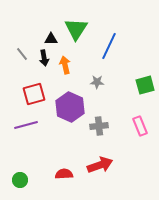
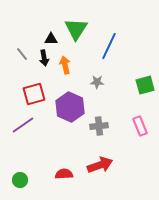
purple line: moved 3 px left; rotated 20 degrees counterclockwise
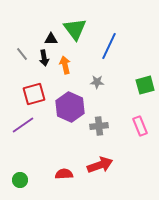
green triangle: moved 1 px left; rotated 10 degrees counterclockwise
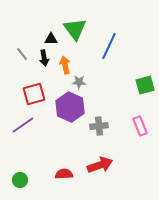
gray star: moved 18 px left
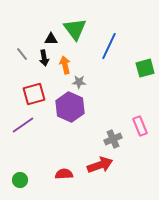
green square: moved 17 px up
gray cross: moved 14 px right, 13 px down; rotated 18 degrees counterclockwise
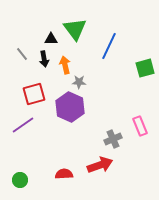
black arrow: moved 1 px down
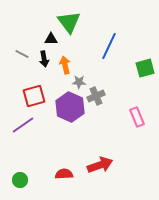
green triangle: moved 6 px left, 7 px up
gray line: rotated 24 degrees counterclockwise
red square: moved 2 px down
pink rectangle: moved 3 px left, 9 px up
gray cross: moved 17 px left, 43 px up
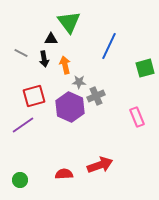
gray line: moved 1 px left, 1 px up
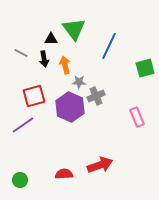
green triangle: moved 5 px right, 7 px down
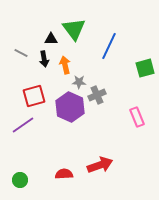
gray cross: moved 1 px right, 1 px up
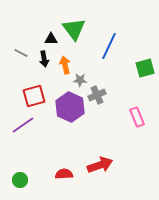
gray star: moved 1 px right, 2 px up
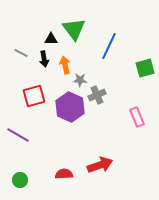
purple line: moved 5 px left, 10 px down; rotated 65 degrees clockwise
